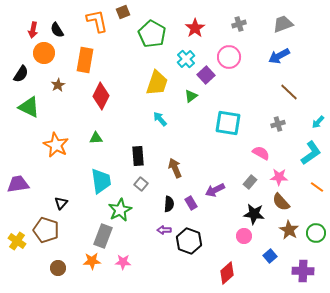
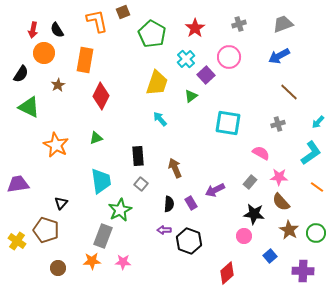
green triangle at (96, 138): rotated 16 degrees counterclockwise
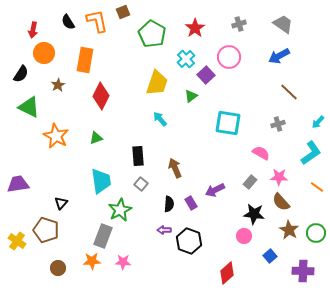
gray trapezoid at (283, 24): rotated 55 degrees clockwise
black semicircle at (57, 30): moved 11 px right, 8 px up
orange star at (56, 145): moved 9 px up
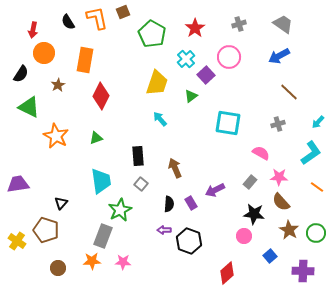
orange L-shape at (97, 21): moved 3 px up
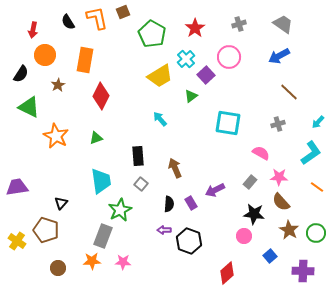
orange circle at (44, 53): moved 1 px right, 2 px down
yellow trapezoid at (157, 83): moved 3 px right, 7 px up; rotated 40 degrees clockwise
purple trapezoid at (18, 184): moved 1 px left, 3 px down
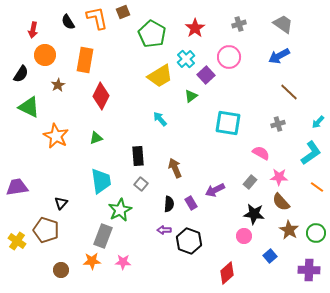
brown circle at (58, 268): moved 3 px right, 2 px down
purple cross at (303, 271): moved 6 px right, 1 px up
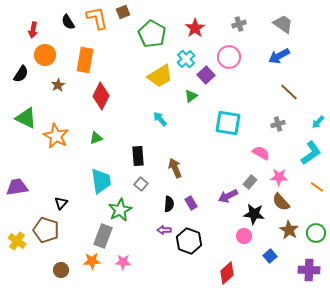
green triangle at (29, 107): moved 3 px left, 11 px down
purple arrow at (215, 190): moved 13 px right, 6 px down
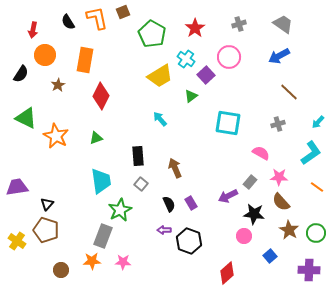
cyan cross at (186, 59): rotated 12 degrees counterclockwise
black triangle at (61, 203): moved 14 px left, 1 px down
black semicircle at (169, 204): rotated 28 degrees counterclockwise
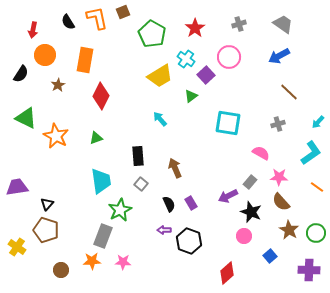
black star at (254, 214): moved 3 px left, 2 px up; rotated 15 degrees clockwise
yellow cross at (17, 241): moved 6 px down
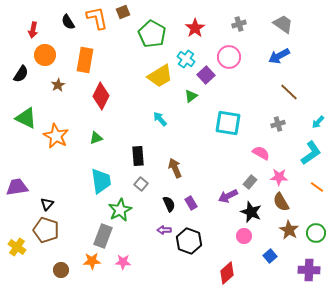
brown semicircle at (281, 202): rotated 12 degrees clockwise
